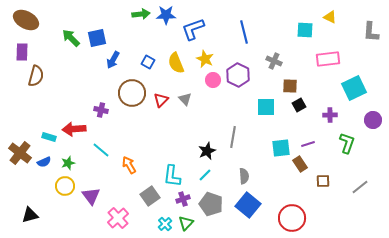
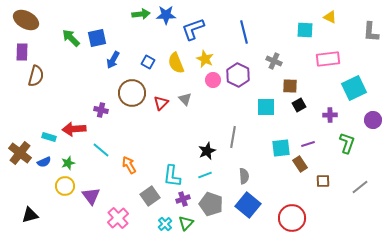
red triangle at (161, 100): moved 3 px down
cyan line at (205, 175): rotated 24 degrees clockwise
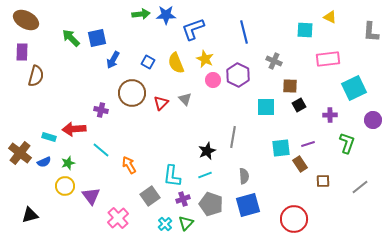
blue square at (248, 205): rotated 35 degrees clockwise
red circle at (292, 218): moved 2 px right, 1 px down
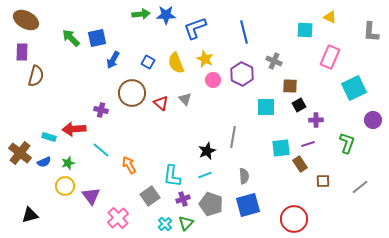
blue L-shape at (193, 29): moved 2 px right, 1 px up
pink rectangle at (328, 59): moved 2 px right, 2 px up; rotated 60 degrees counterclockwise
purple hexagon at (238, 75): moved 4 px right, 1 px up
red triangle at (161, 103): rotated 35 degrees counterclockwise
purple cross at (330, 115): moved 14 px left, 5 px down
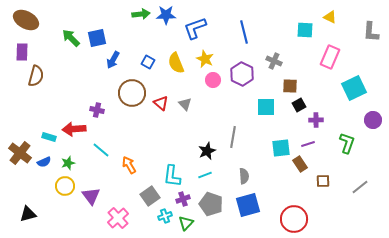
gray triangle at (185, 99): moved 5 px down
purple cross at (101, 110): moved 4 px left
black triangle at (30, 215): moved 2 px left, 1 px up
cyan cross at (165, 224): moved 8 px up; rotated 24 degrees clockwise
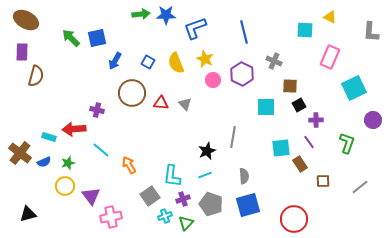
blue arrow at (113, 60): moved 2 px right, 1 px down
red triangle at (161, 103): rotated 35 degrees counterclockwise
purple line at (308, 144): moved 1 px right, 2 px up; rotated 72 degrees clockwise
pink cross at (118, 218): moved 7 px left, 1 px up; rotated 30 degrees clockwise
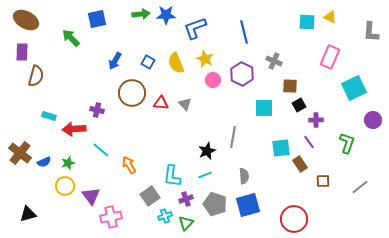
cyan square at (305, 30): moved 2 px right, 8 px up
blue square at (97, 38): moved 19 px up
cyan square at (266, 107): moved 2 px left, 1 px down
cyan rectangle at (49, 137): moved 21 px up
purple cross at (183, 199): moved 3 px right
gray pentagon at (211, 204): moved 4 px right
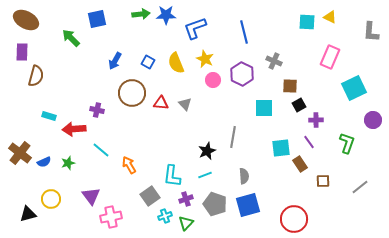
yellow circle at (65, 186): moved 14 px left, 13 px down
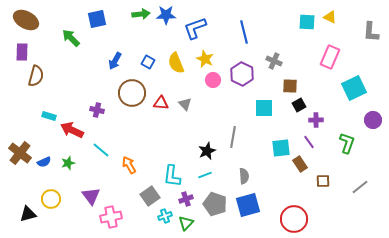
red arrow at (74, 129): moved 2 px left, 1 px down; rotated 30 degrees clockwise
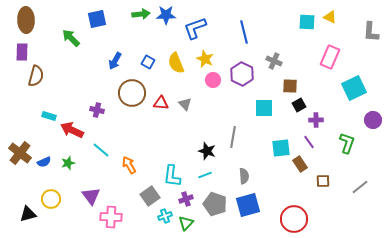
brown ellipse at (26, 20): rotated 60 degrees clockwise
black star at (207, 151): rotated 30 degrees counterclockwise
pink cross at (111, 217): rotated 15 degrees clockwise
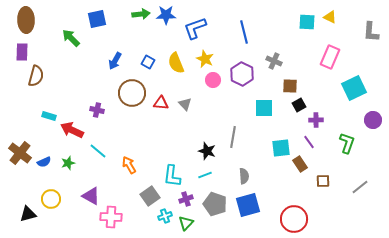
cyan line at (101, 150): moved 3 px left, 1 px down
purple triangle at (91, 196): rotated 24 degrees counterclockwise
